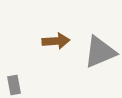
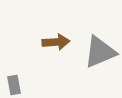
brown arrow: moved 1 px down
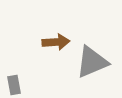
gray triangle: moved 8 px left, 10 px down
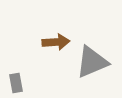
gray rectangle: moved 2 px right, 2 px up
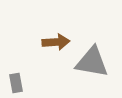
gray triangle: rotated 33 degrees clockwise
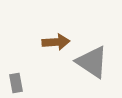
gray triangle: rotated 24 degrees clockwise
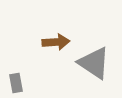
gray triangle: moved 2 px right, 1 px down
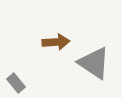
gray rectangle: rotated 30 degrees counterclockwise
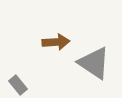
gray rectangle: moved 2 px right, 2 px down
